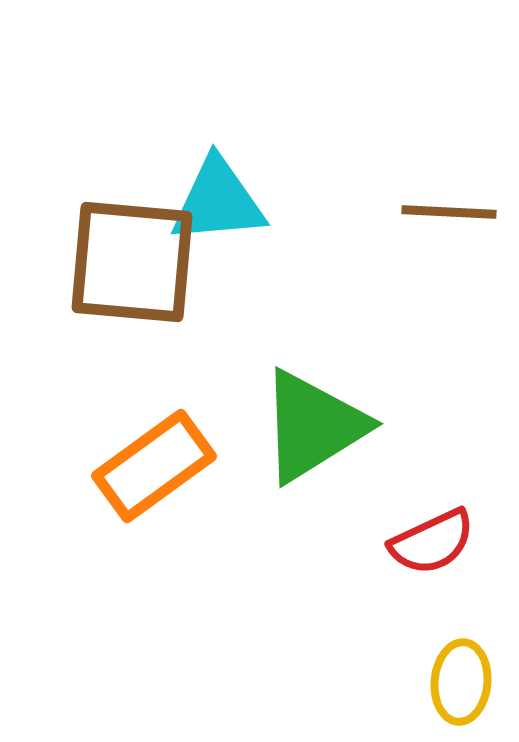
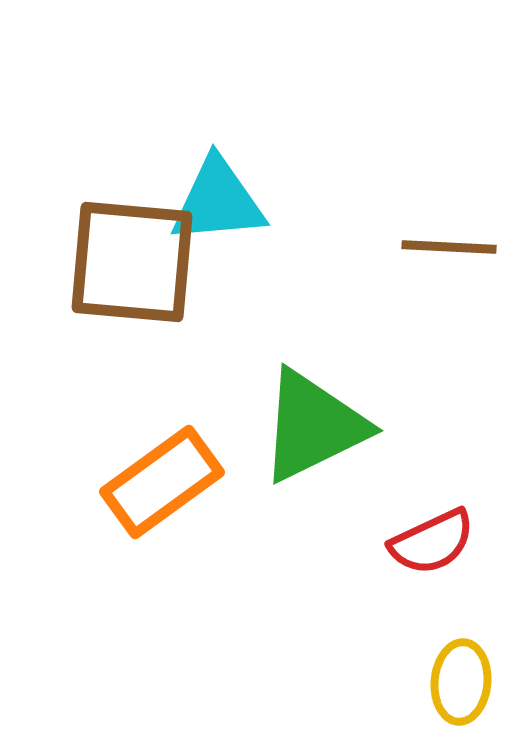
brown line: moved 35 px down
green triangle: rotated 6 degrees clockwise
orange rectangle: moved 8 px right, 16 px down
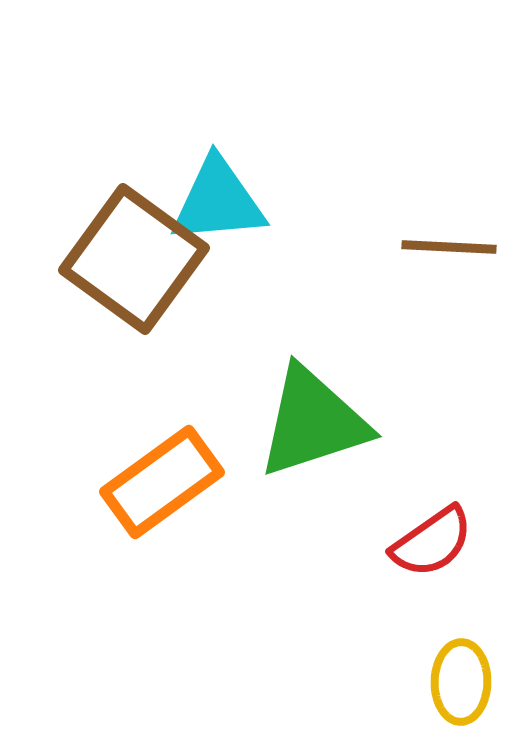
brown square: moved 2 px right, 3 px up; rotated 31 degrees clockwise
green triangle: moved 4 px up; rotated 8 degrees clockwise
red semicircle: rotated 10 degrees counterclockwise
yellow ellipse: rotated 4 degrees counterclockwise
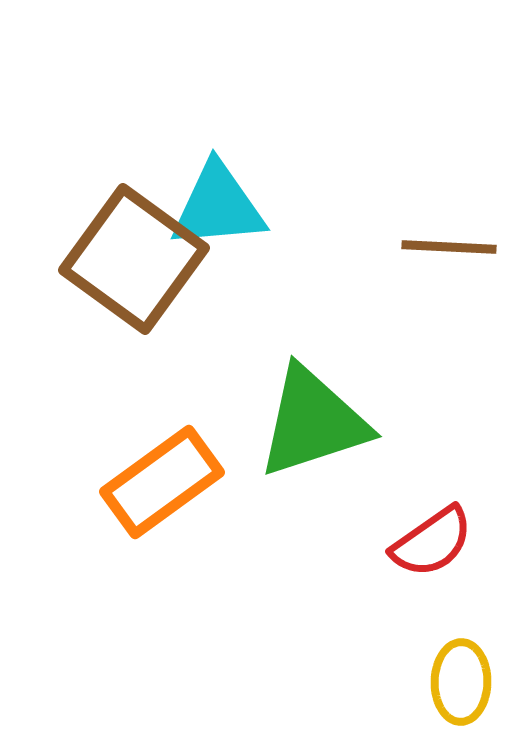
cyan triangle: moved 5 px down
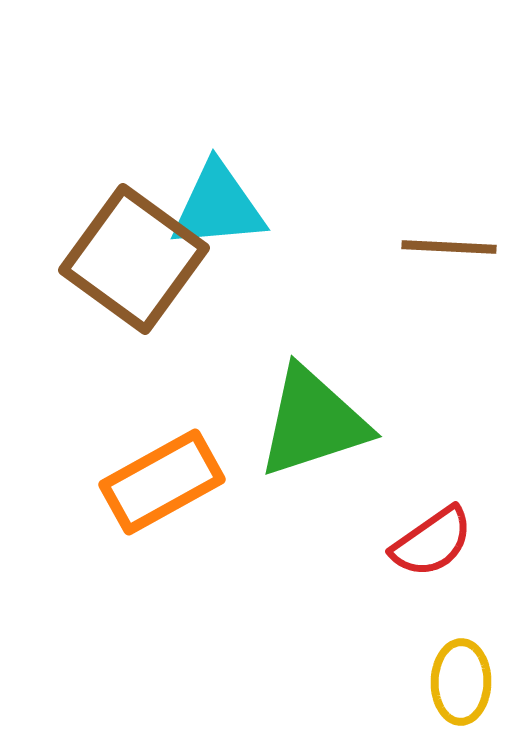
orange rectangle: rotated 7 degrees clockwise
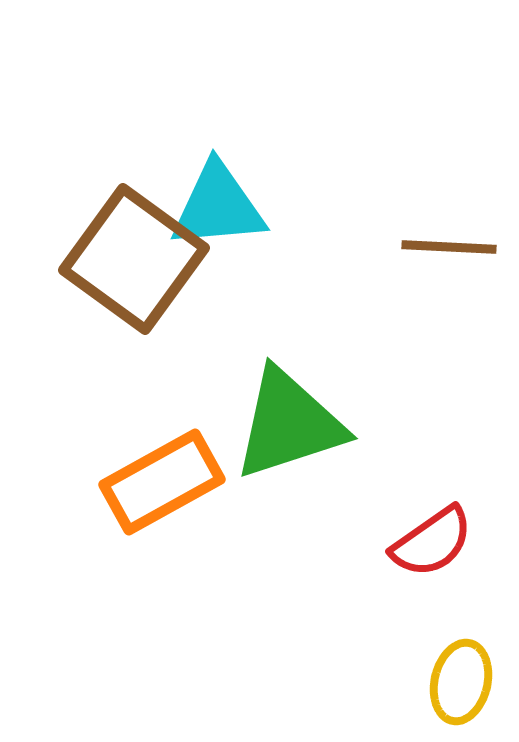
green triangle: moved 24 px left, 2 px down
yellow ellipse: rotated 12 degrees clockwise
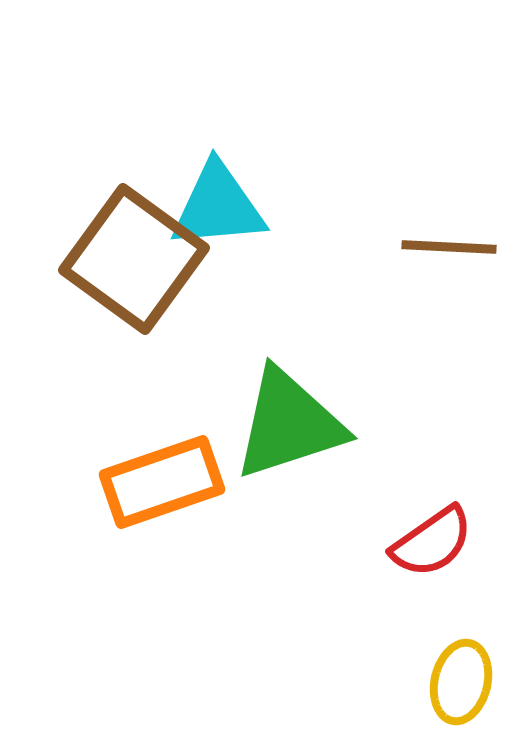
orange rectangle: rotated 10 degrees clockwise
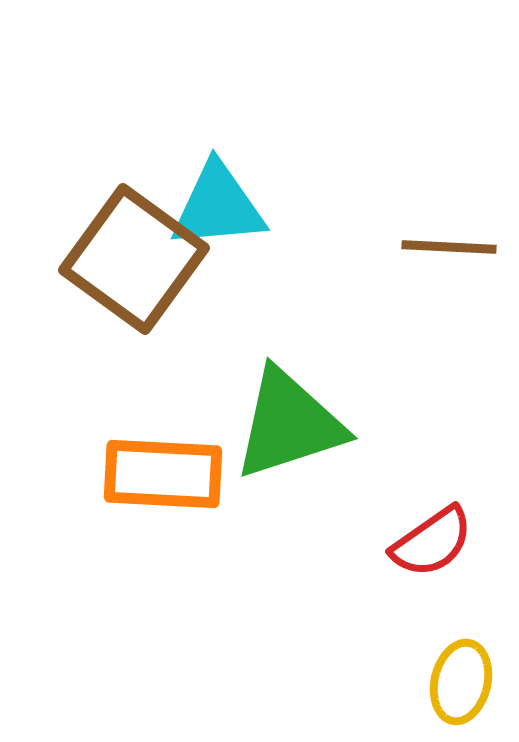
orange rectangle: moved 1 px right, 8 px up; rotated 22 degrees clockwise
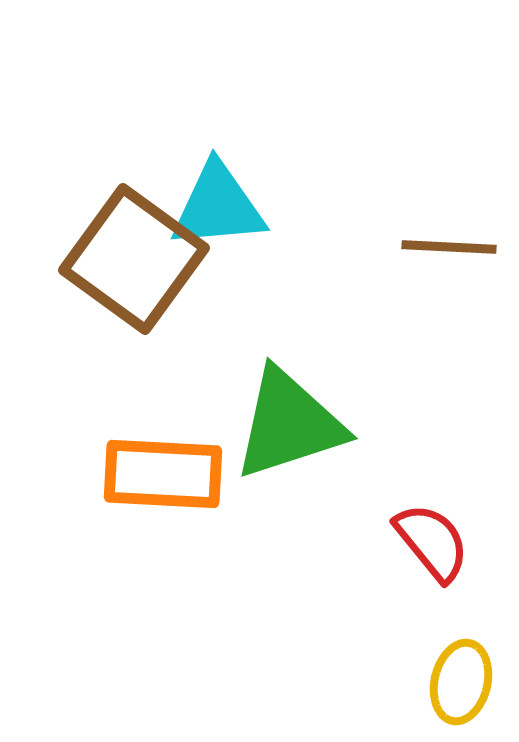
red semicircle: rotated 94 degrees counterclockwise
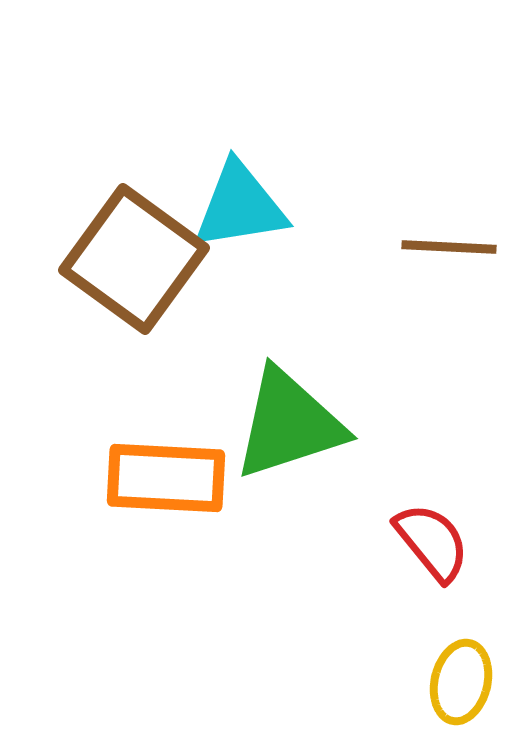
cyan triangle: moved 22 px right; rotated 4 degrees counterclockwise
orange rectangle: moved 3 px right, 4 px down
